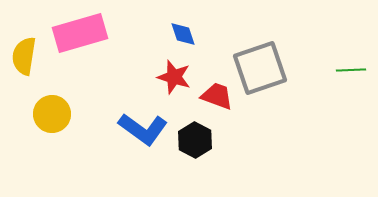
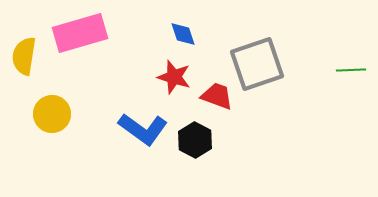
gray square: moved 3 px left, 4 px up
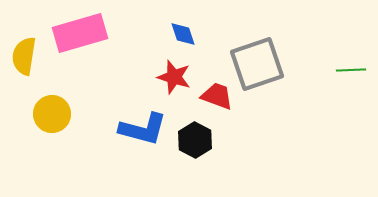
blue L-shape: rotated 21 degrees counterclockwise
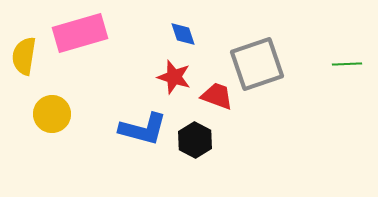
green line: moved 4 px left, 6 px up
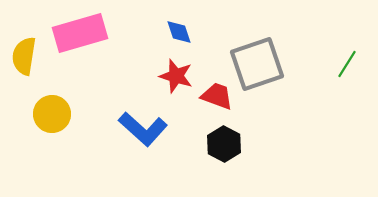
blue diamond: moved 4 px left, 2 px up
green line: rotated 56 degrees counterclockwise
red star: moved 2 px right, 1 px up
blue L-shape: rotated 27 degrees clockwise
black hexagon: moved 29 px right, 4 px down
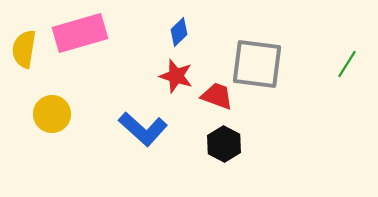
blue diamond: rotated 64 degrees clockwise
yellow semicircle: moved 7 px up
gray square: rotated 26 degrees clockwise
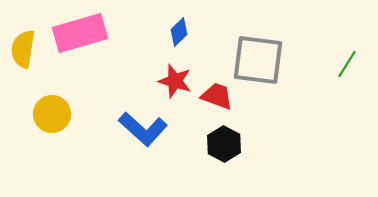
yellow semicircle: moved 1 px left
gray square: moved 1 px right, 4 px up
red star: moved 1 px left, 5 px down
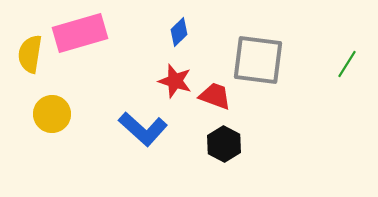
yellow semicircle: moved 7 px right, 5 px down
red trapezoid: moved 2 px left
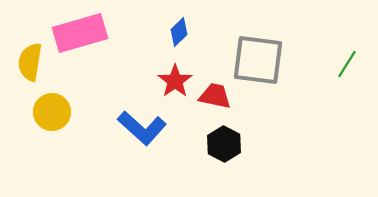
yellow semicircle: moved 8 px down
red star: rotated 20 degrees clockwise
red trapezoid: rotated 8 degrees counterclockwise
yellow circle: moved 2 px up
blue L-shape: moved 1 px left, 1 px up
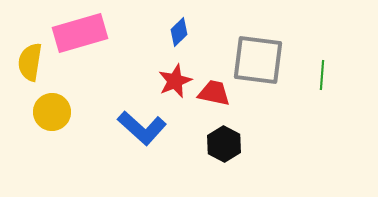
green line: moved 25 px left, 11 px down; rotated 28 degrees counterclockwise
red star: rotated 12 degrees clockwise
red trapezoid: moved 1 px left, 3 px up
